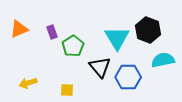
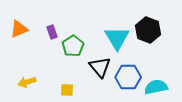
cyan semicircle: moved 7 px left, 27 px down
yellow arrow: moved 1 px left, 1 px up
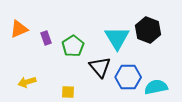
purple rectangle: moved 6 px left, 6 px down
yellow square: moved 1 px right, 2 px down
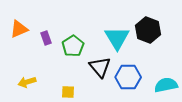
cyan semicircle: moved 10 px right, 2 px up
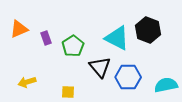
cyan triangle: rotated 32 degrees counterclockwise
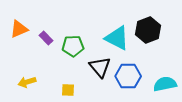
black hexagon: rotated 20 degrees clockwise
purple rectangle: rotated 24 degrees counterclockwise
green pentagon: rotated 30 degrees clockwise
blue hexagon: moved 1 px up
cyan semicircle: moved 1 px left, 1 px up
yellow square: moved 2 px up
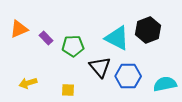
yellow arrow: moved 1 px right, 1 px down
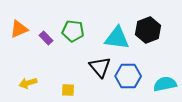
cyan triangle: rotated 20 degrees counterclockwise
green pentagon: moved 15 px up; rotated 10 degrees clockwise
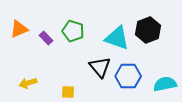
green pentagon: rotated 10 degrees clockwise
cyan triangle: rotated 12 degrees clockwise
yellow square: moved 2 px down
